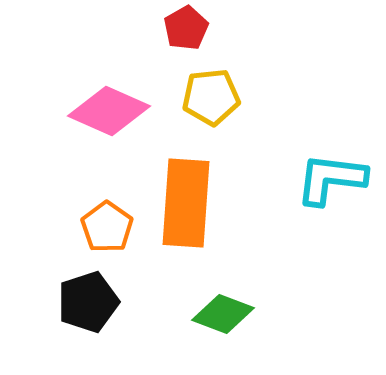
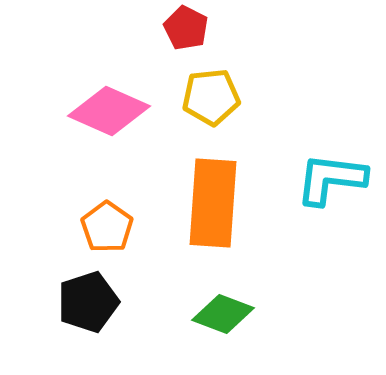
red pentagon: rotated 15 degrees counterclockwise
orange rectangle: moved 27 px right
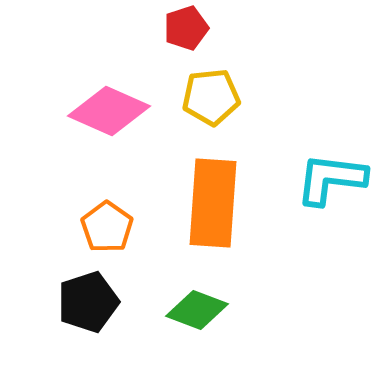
red pentagon: rotated 27 degrees clockwise
green diamond: moved 26 px left, 4 px up
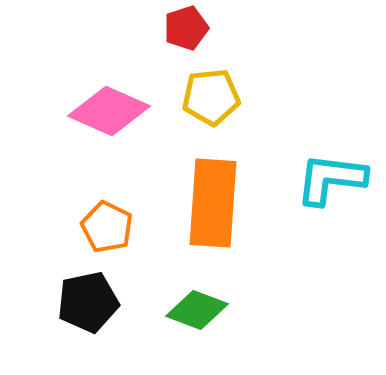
orange pentagon: rotated 9 degrees counterclockwise
black pentagon: rotated 6 degrees clockwise
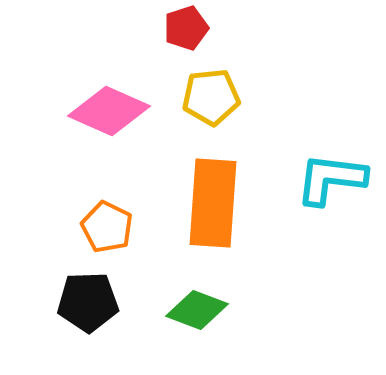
black pentagon: rotated 10 degrees clockwise
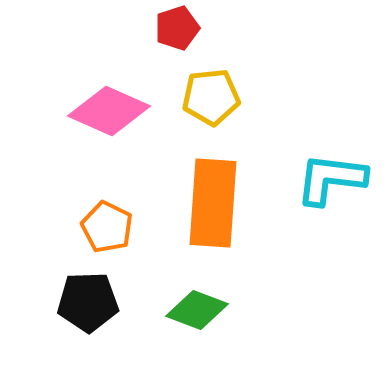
red pentagon: moved 9 px left
